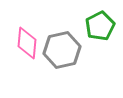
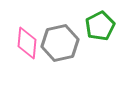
gray hexagon: moved 2 px left, 7 px up
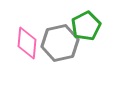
green pentagon: moved 14 px left
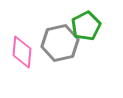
pink diamond: moved 5 px left, 9 px down
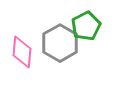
gray hexagon: rotated 18 degrees counterclockwise
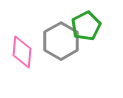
gray hexagon: moved 1 px right, 2 px up
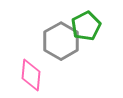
pink diamond: moved 9 px right, 23 px down
